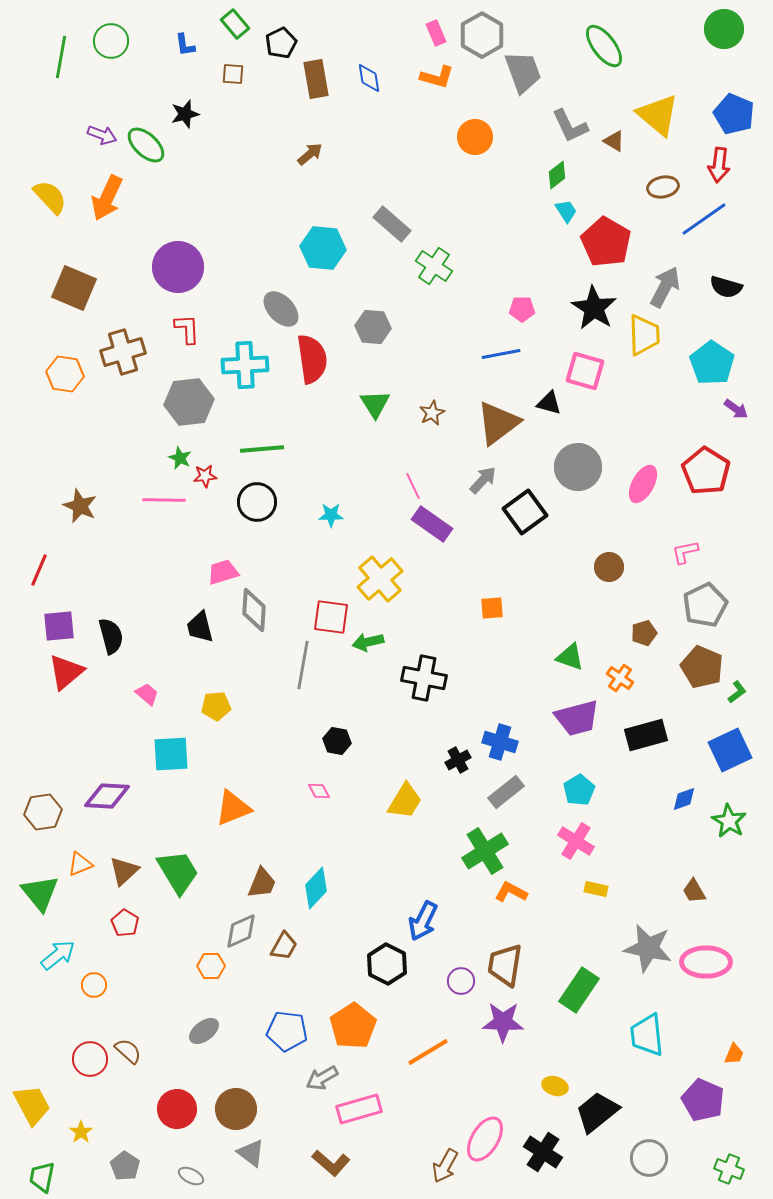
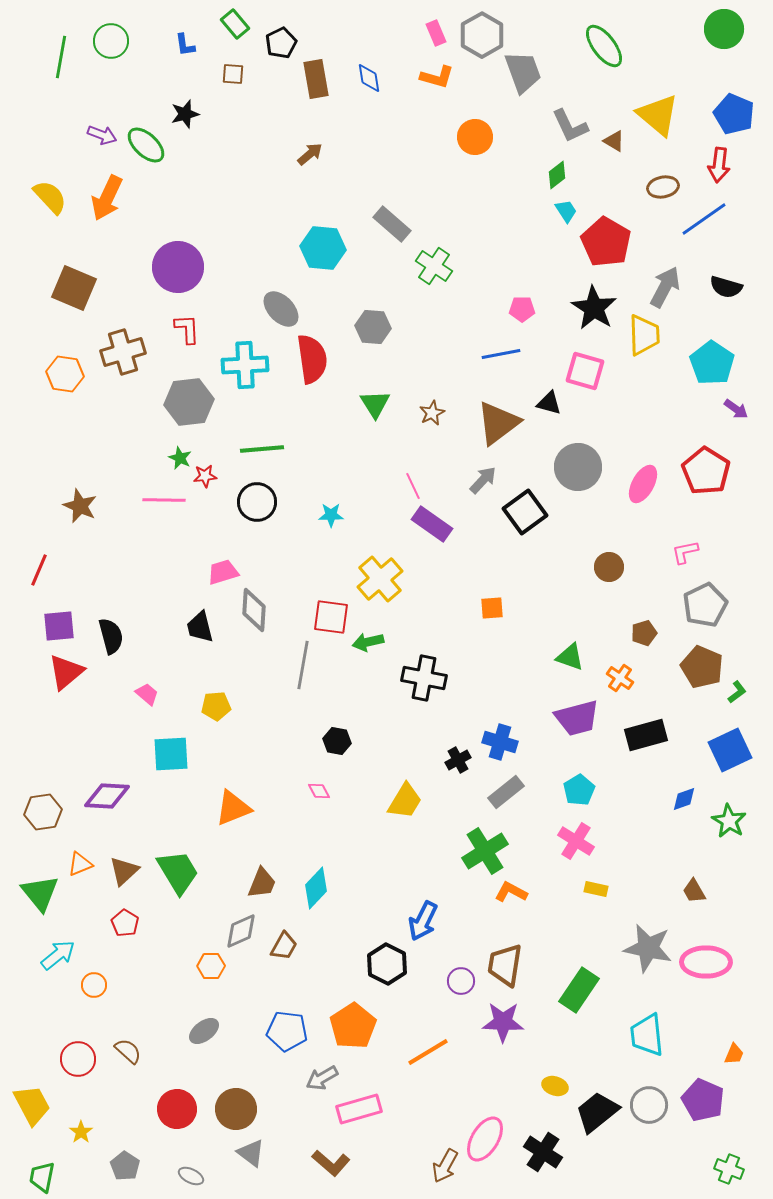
red circle at (90, 1059): moved 12 px left
gray circle at (649, 1158): moved 53 px up
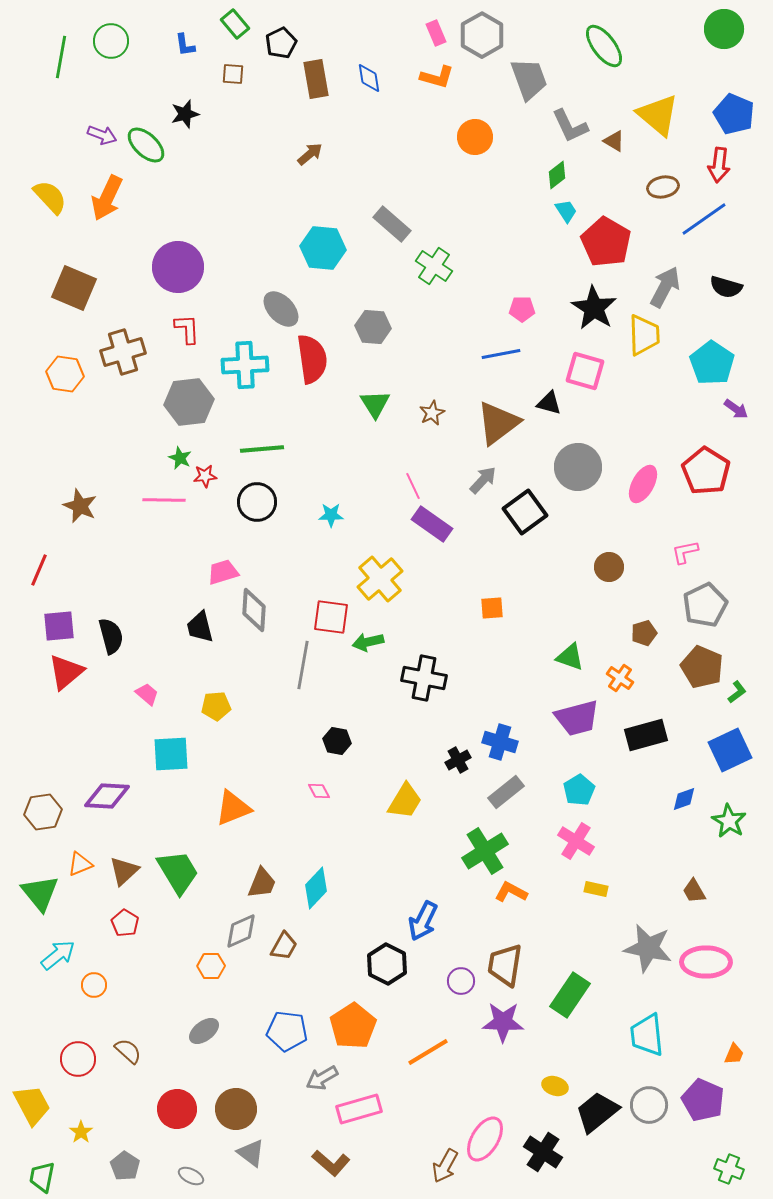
gray trapezoid at (523, 72): moved 6 px right, 7 px down
green rectangle at (579, 990): moved 9 px left, 5 px down
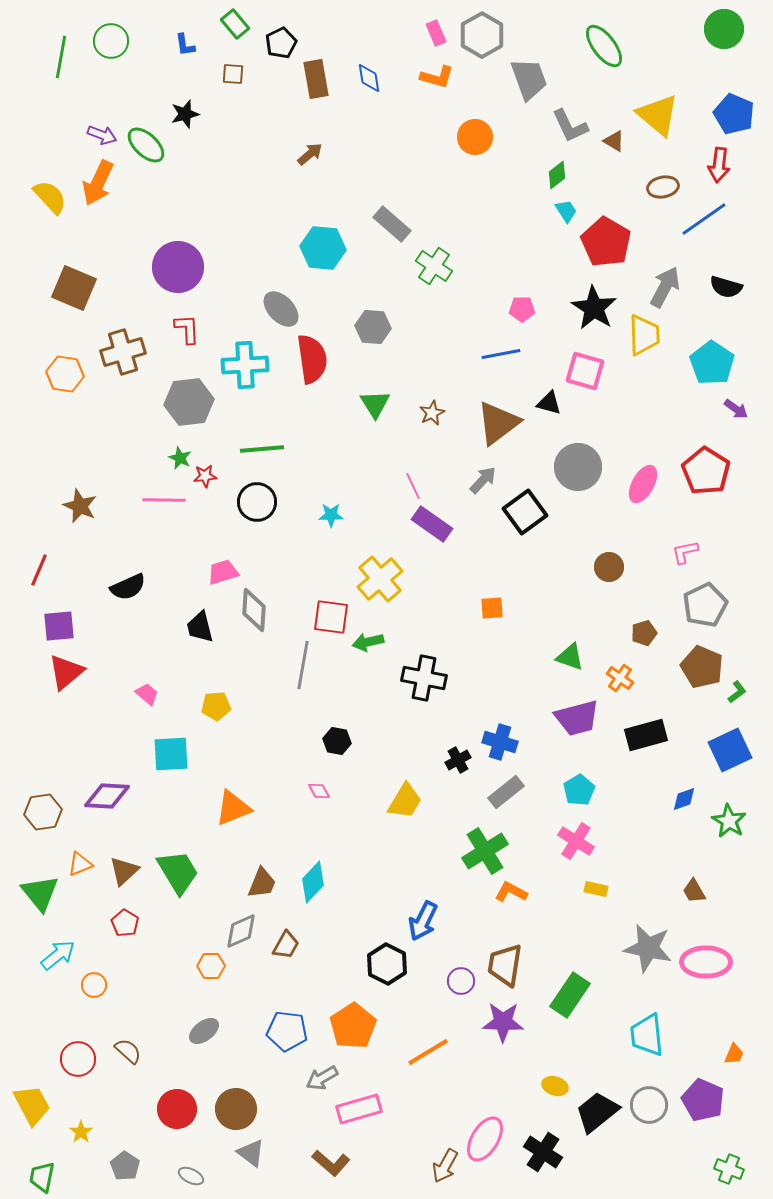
orange arrow at (107, 198): moved 9 px left, 15 px up
black semicircle at (111, 636): moved 17 px right, 49 px up; rotated 81 degrees clockwise
cyan diamond at (316, 888): moved 3 px left, 6 px up
brown trapezoid at (284, 946): moved 2 px right, 1 px up
